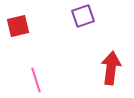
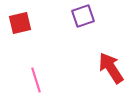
red square: moved 2 px right, 3 px up
red arrow: rotated 40 degrees counterclockwise
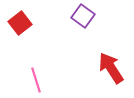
purple square: rotated 35 degrees counterclockwise
red square: rotated 25 degrees counterclockwise
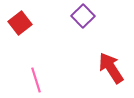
purple square: rotated 10 degrees clockwise
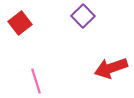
red arrow: rotated 76 degrees counterclockwise
pink line: moved 1 px down
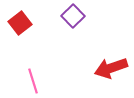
purple square: moved 10 px left
pink line: moved 3 px left
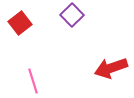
purple square: moved 1 px left, 1 px up
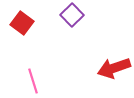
red square: moved 2 px right; rotated 15 degrees counterclockwise
red arrow: moved 3 px right
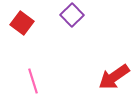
red arrow: moved 9 px down; rotated 16 degrees counterclockwise
